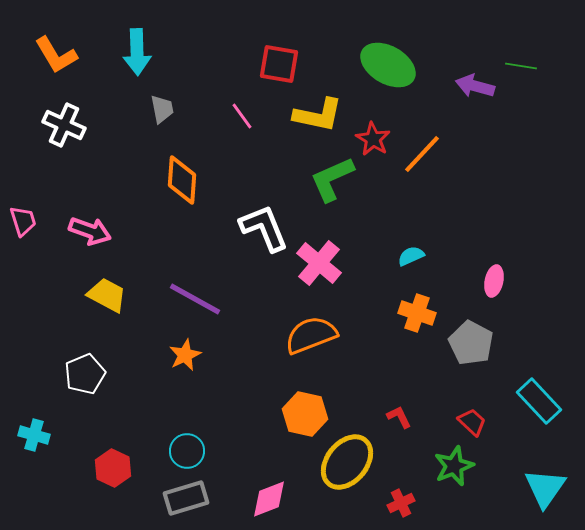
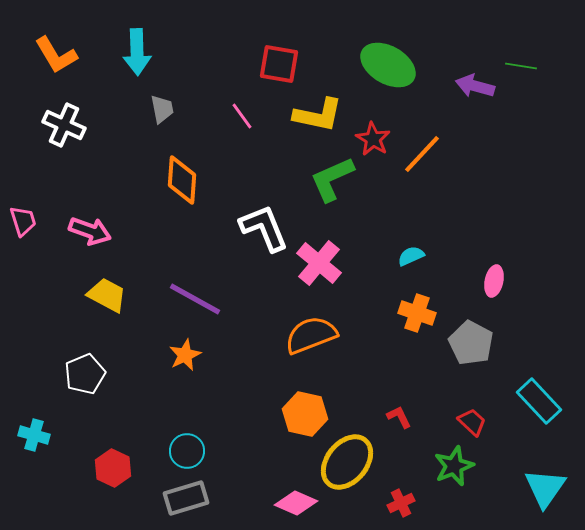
pink diamond: moved 27 px right, 4 px down; rotated 45 degrees clockwise
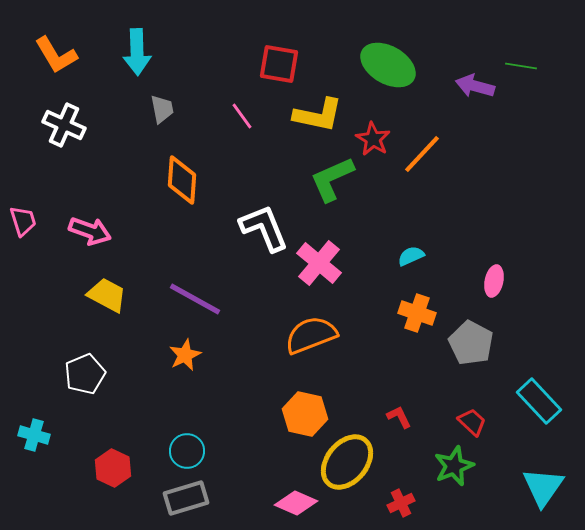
cyan triangle: moved 2 px left, 1 px up
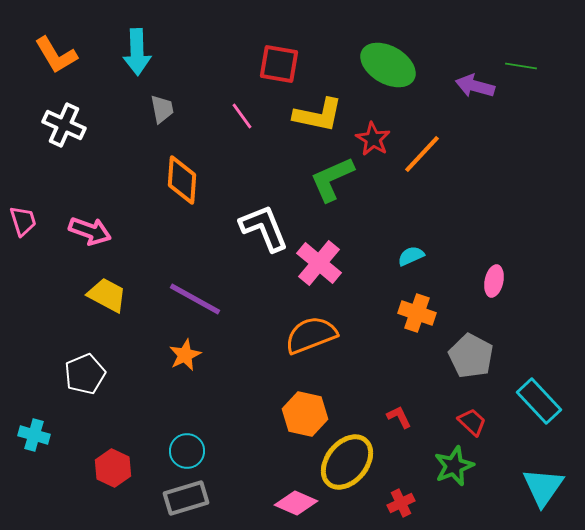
gray pentagon: moved 13 px down
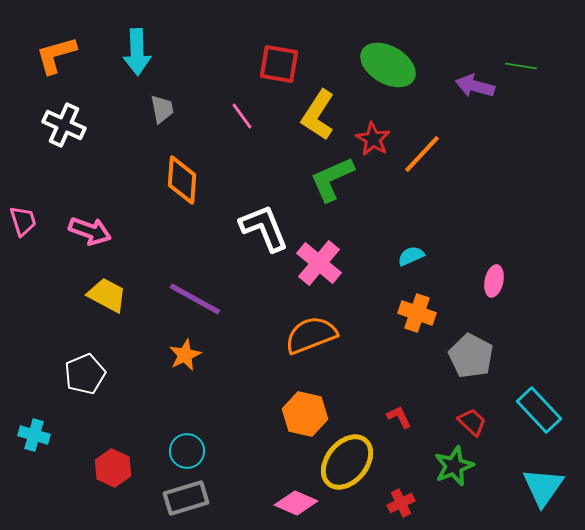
orange L-shape: rotated 105 degrees clockwise
yellow L-shape: rotated 111 degrees clockwise
cyan rectangle: moved 9 px down
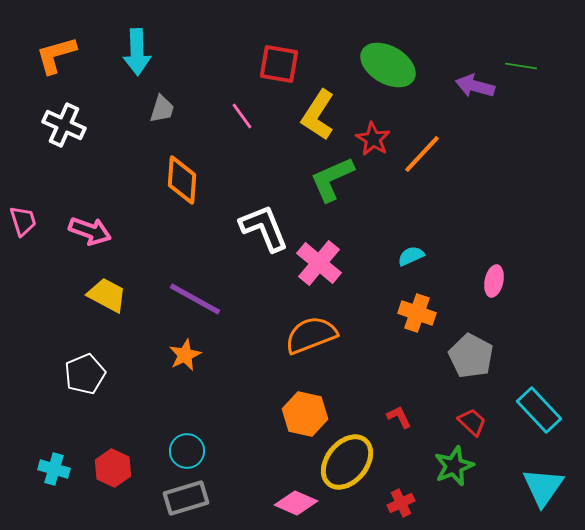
gray trapezoid: rotated 28 degrees clockwise
cyan cross: moved 20 px right, 34 px down
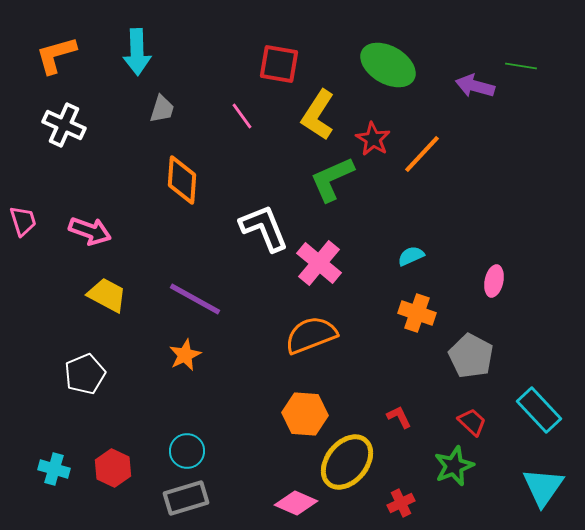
orange hexagon: rotated 9 degrees counterclockwise
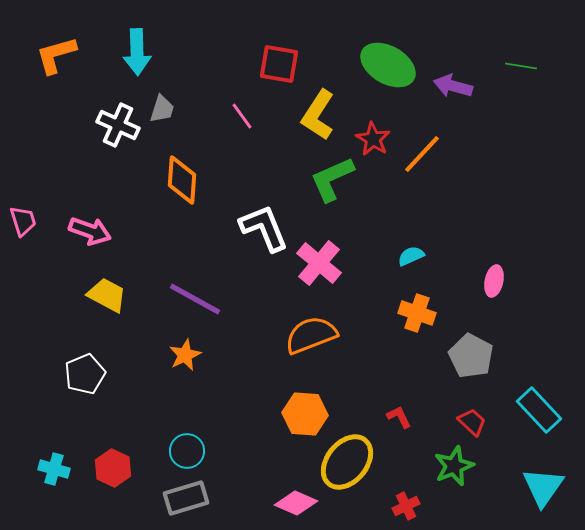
purple arrow: moved 22 px left
white cross: moved 54 px right
red cross: moved 5 px right, 3 px down
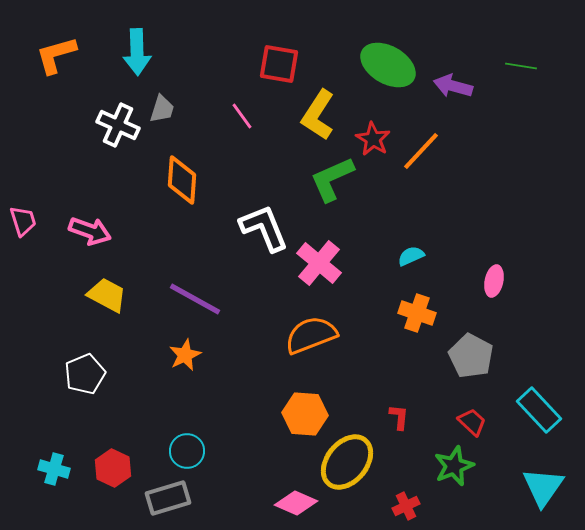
orange line: moved 1 px left, 3 px up
red L-shape: rotated 32 degrees clockwise
gray rectangle: moved 18 px left
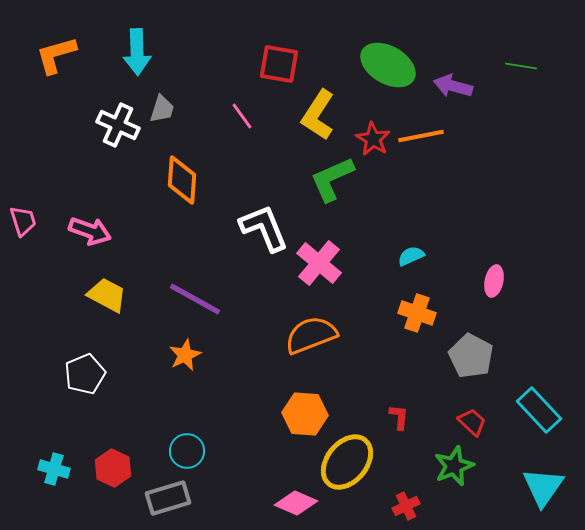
orange line: moved 15 px up; rotated 36 degrees clockwise
